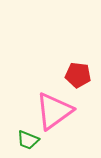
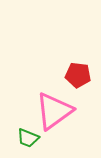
green trapezoid: moved 2 px up
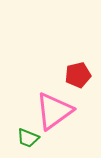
red pentagon: rotated 20 degrees counterclockwise
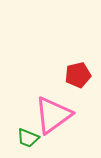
pink triangle: moved 1 px left, 4 px down
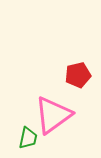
green trapezoid: rotated 100 degrees counterclockwise
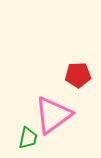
red pentagon: rotated 10 degrees clockwise
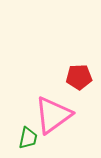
red pentagon: moved 1 px right, 2 px down
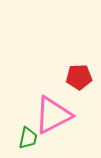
pink triangle: rotated 9 degrees clockwise
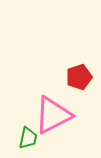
red pentagon: rotated 15 degrees counterclockwise
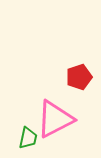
pink triangle: moved 2 px right, 4 px down
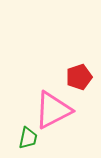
pink triangle: moved 2 px left, 9 px up
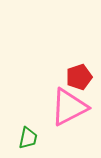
pink triangle: moved 16 px right, 3 px up
